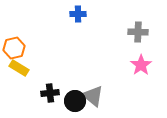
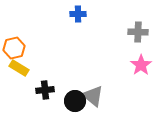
black cross: moved 5 px left, 3 px up
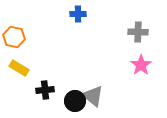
orange hexagon: moved 11 px up; rotated 25 degrees clockwise
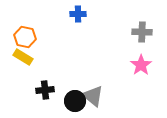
gray cross: moved 4 px right
orange hexagon: moved 11 px right
yellow rectangle: moved 4 px right, 11 px up
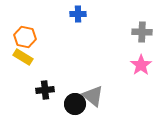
black circle: moved 3 px down
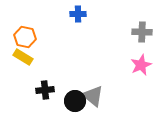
pink star: rotated 10 degrees clockwise
black circle: moved 3 px up
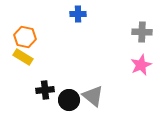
black circle: moved 6 px left, 1 px up
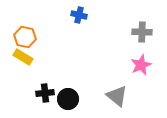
blue cross: moved 1 px right, 1 px down; rotated 14 degrees clockwise
black cross: moved 3 px down
gray triangle: moved 24 px right
black circle: moved 1 px left, 1 px up
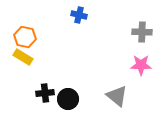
pink star: rotated 25 degrees clockwise
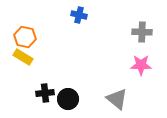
gray triangle: moved 3 px down
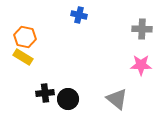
gray cross: moved 3 px up
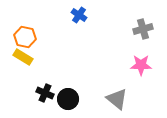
blue cross: rotated 21 degrees clockwise
gray cross: moved 1 px right; rotated 18 degrees counterclockwise
black cross: rotated 30 degrees clockwise
